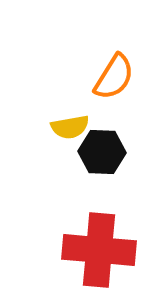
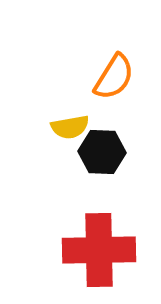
red cross: rotated 6 degrees counterclockwise
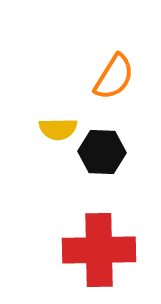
yellow semicircle: moved 12 px left, 2 px down; rotated 9 degrees clockwise
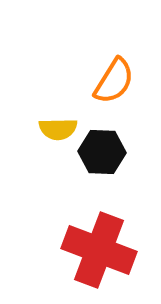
orange semicircle: moved 4 px down
red cross: rotated 22 degrees clockwise
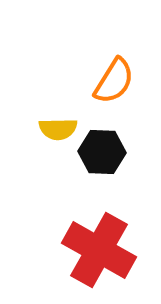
red cross: rotated 8 degrees clockwise
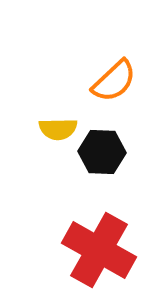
orange semicircle: rotated 15 degrees clockwise
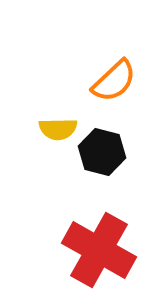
black hexagon: rotated 12 degrees clockwise
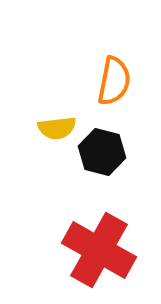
orange semicircle: rotated 36 degrees counterclockwise
yellow semicircle: moved 1 px left, 1 px up; rotated 6 degrees counterclockwise
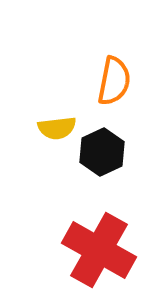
black hexagon: rotated 21 degrees clockwise
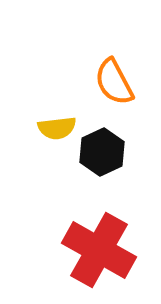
orange semicircle: moved 1 px down; rotated 141 degrees clockwise
